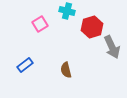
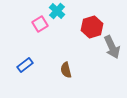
cyan cross: moved 10 px left; rotated 28 degrees clockwise
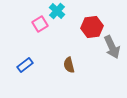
red hexagon: rotated 10 degrees clockwise
brown semicircle: moved 3 px right, 5 px up
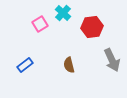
cyan cross: moved 6 px right, 2 px down
gray arrow: moved 13 px down
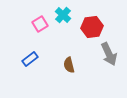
cyan cross: moved 2 px down
gray arrow: moved 3 px left, 6 px up
blue rectangle: moved 5 px right, 6 px up
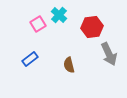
cyan cross: moved 4 px left
pink square: moved 2 px left
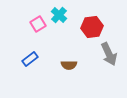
brown semicircle: rotated 77 degrees counterclockwise
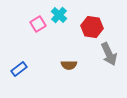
red hexagon: rotated 15 degrees clockwise
blue rectangle: moved 11 px left, 10 px down
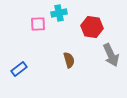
cyan cross: moved 2 px up; rotated 35 degrees clockwise
pink square: rotated 28 degrees clockwise
gray arrow: moved 2 px right, 1 px down
brown semicircle: moved 5 px up; rotated 105 degrees counterclockwise
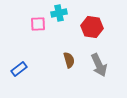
gray arrow: moved 12 px left, 10 px down
